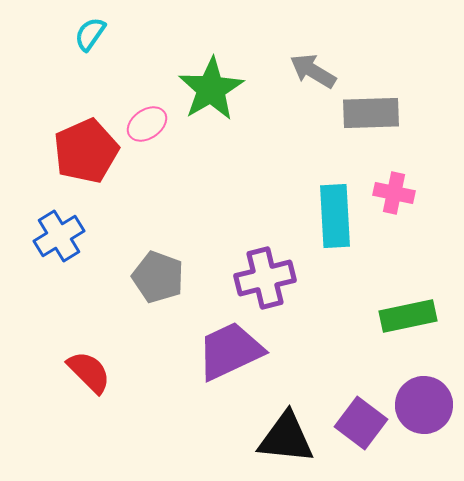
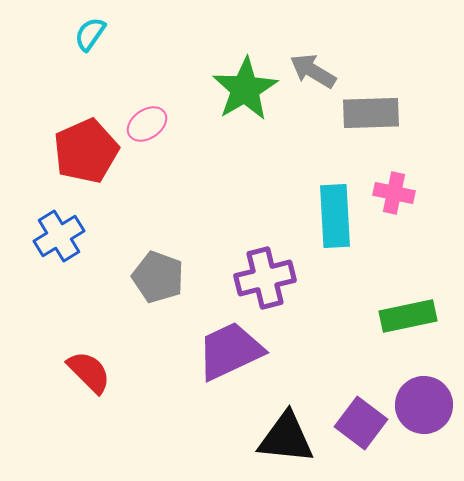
green star: moved 34 px right
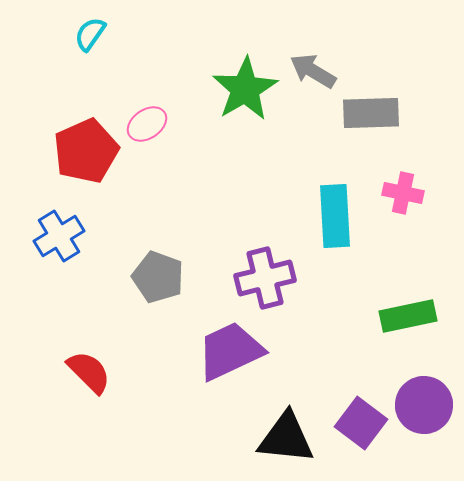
pink cross: moved 9 px right
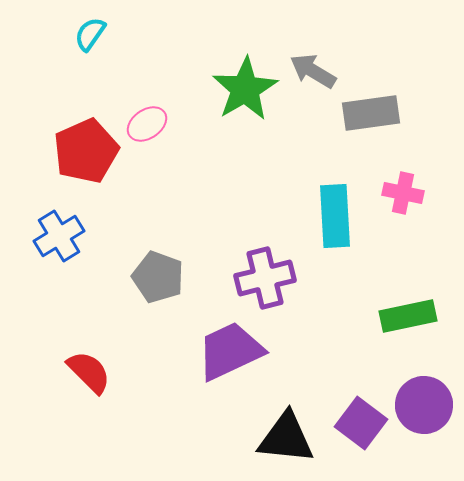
gray rectangle: rotated 6 degrees counterclockwise
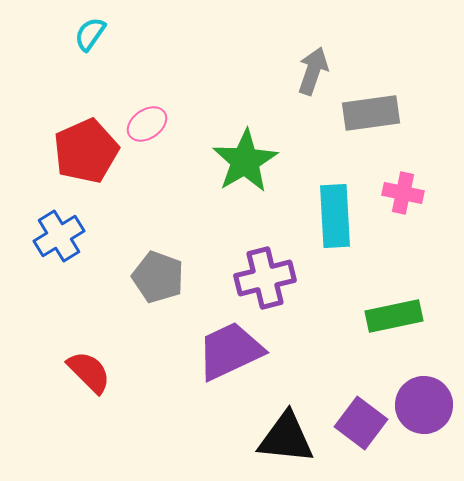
gray arrow: rotated 78 degrees clockwise
green star: moved 72 px down
green rectangle: moved 14 px left
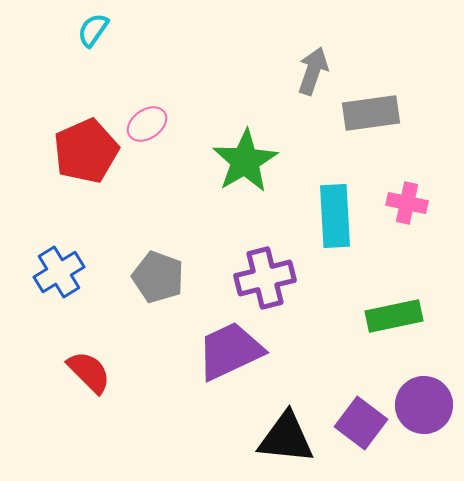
cyan semicircle: moved 3 px right, 4 px up
pink cross: moved 4 px right, 10 px down
blue cross: moved 36 px down
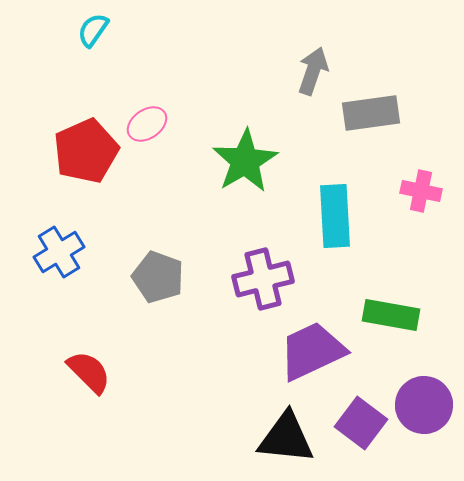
pink cross: moved 14 px right, 12 px up
blue cross: moved 20 px up
purple cross: moved 2 px left, 1 px down
green rectangle: moved 3 px left, 1 px up; rotated 22 degrees clockwise
purple trapezoid: moved 82 px right
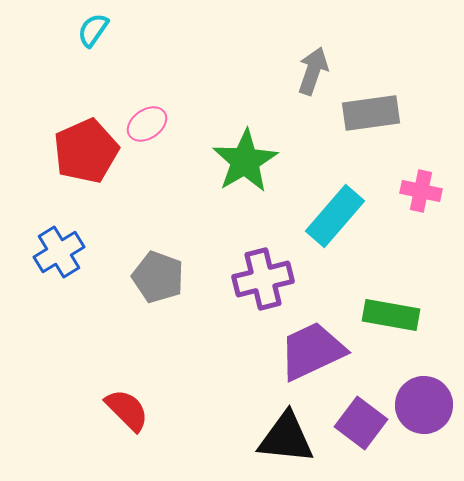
cyan rectangle: rotated 44 degrees clockwise
red semicircle: moved 38 px right, 38 px down
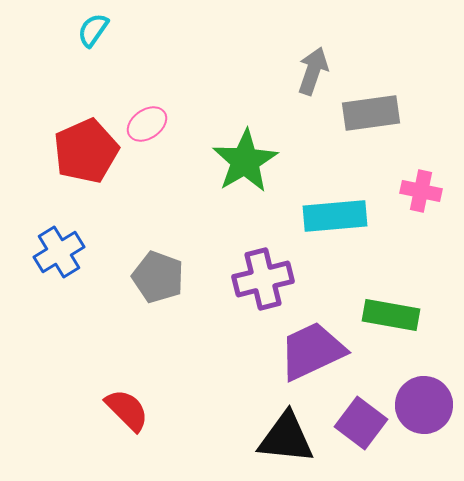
cyan rectangle: rotated 44 degrees clockwise
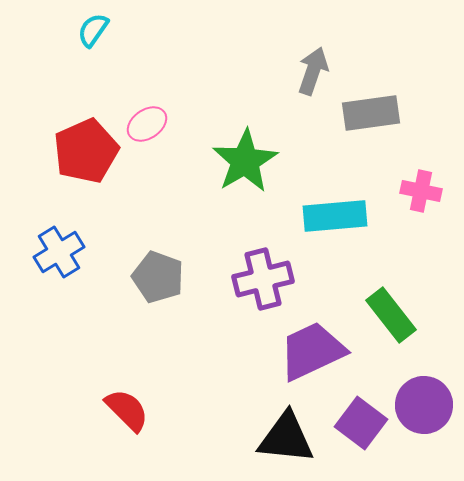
green rectangle: rotated 42 degrees clockwise
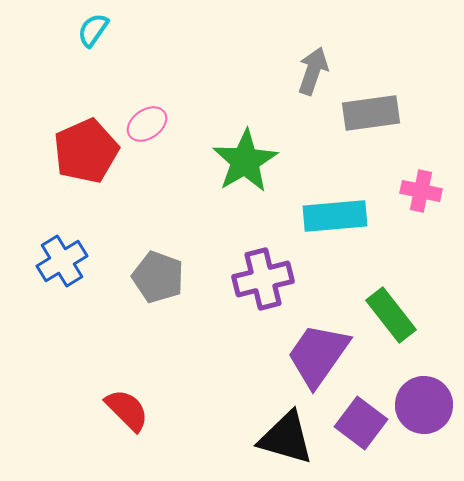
blue cross: moved 3 px right, 9 px down
purple trapezoid: moved 6 px right, 4 px down; rotated 30 degrees counterclockwise
black triangle: rotated 10 degrees clockwise
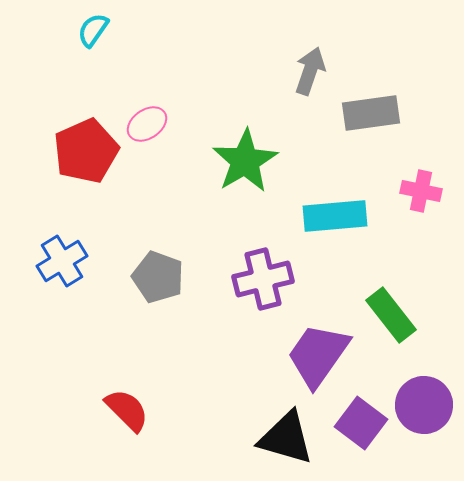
gray arrow: moved 3 px left
